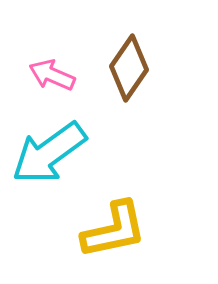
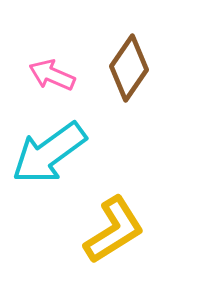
yellow L-shape: rotated 20 degrees counterclockwise
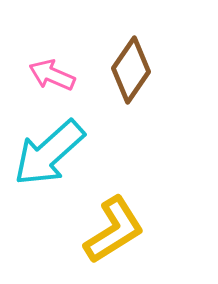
brown diamond: moved 2 px right, 2 px down
cyan arrow: rotated 6 degrees counterclockwise
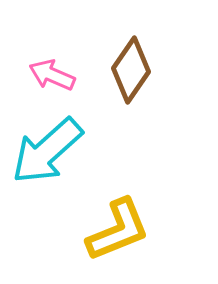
cyan arrow: moved 2 px left, 2 px up
yellow L-shape: moved 4 px right; rotated 10 degrees clockwise
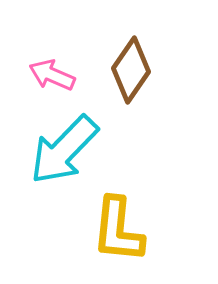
cyan arrow: moved 17 px right, 1 px up; rotated 4 degrees counterclockwise
yellow L-shape: rotated 118 degrees clockwise
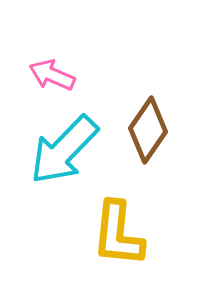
brown diamond: moved 17 px right, 60 px down
yellow L-shape: moved 4 px down
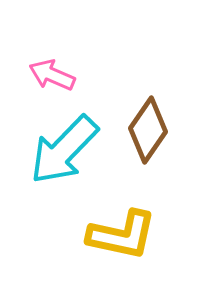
yellow L-shape: moved 4 px right, 1 px down; rotated 84 degrees counterclockwise
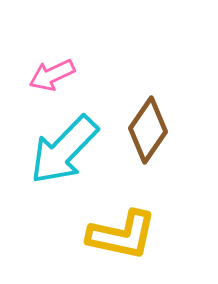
pink arrow: rotated 48 degrees counterclockwise
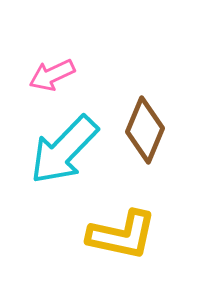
brown diamond: moved 3 px left; rotated 12 degrees counterclockwise
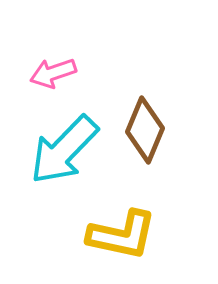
pink arrow: moved 1 px right, 2 px up; rotated 6 degrees clockwise
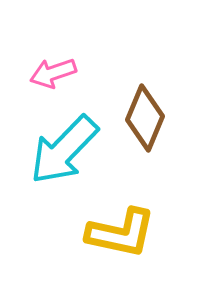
brown diamond: moved 12 px up
yellow L-shape: moved 1 px left, 2 px up
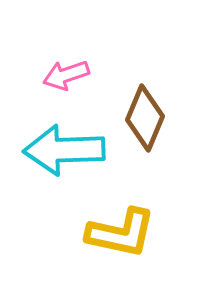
pink arrow: moved 13 px right, 2 px down
cyan arrow: rotated 44 degrees clockwise
